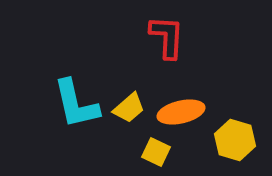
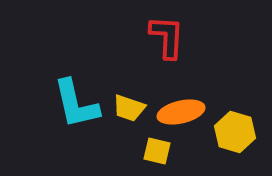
yellow trapezoid: rotated 60 degrees clockwise
yellow hexagon: moved 8 px up
yellow square: moved 1 px right, 1 px up; rotated 12 degrees counterclockwise
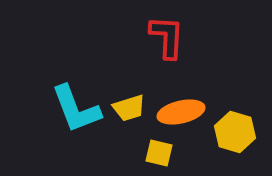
cyan L-shape: moved 5 px down; rotated 8 degrees counterclockwise
yellow trapezoid: rotated 36 degrees counterclockwise
yellow square: moved 2 px right, 2 px down
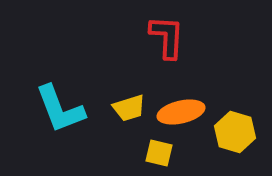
cyan L-shape: moved 16 px left
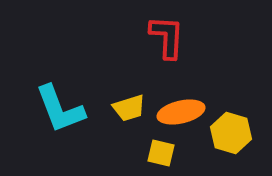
yellow hexagon: moved 4 px left, 1 px down
yellow square: moved 2 px right
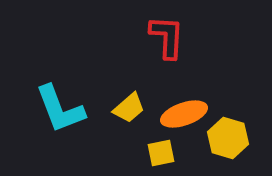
yellow trapezoid: rotated 24 degrees counterclockwise
orange ellipse: moved 3 px right, 2 px down; rotated 6 degrees counterclockwise
yellow hexagon: moved 3 px left, 5 px down
yellow square: rotated 24 degrees counterclockwise
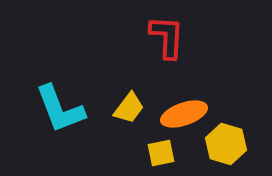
yellow trapezoid: rotated 12 degrees counterclockwise
yellow hexagon: moved 2 px left, 6 px down
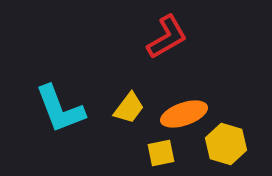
red L-shape: rotated 57 degrees clockwise
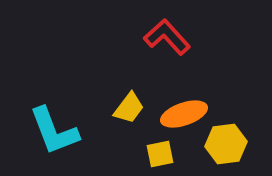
red L-shape: rotated 102 degrees counterclockwise
cyan L-shape: moved 6 px left, 22 px down
yellow hexagon: rotated 24 degrees counterclockwise
yellow square: moved 1 px left, 1 px down
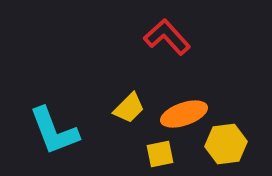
yellow trapezoid: rotated 8 degrees clockwise
